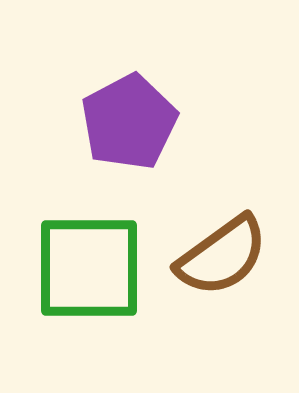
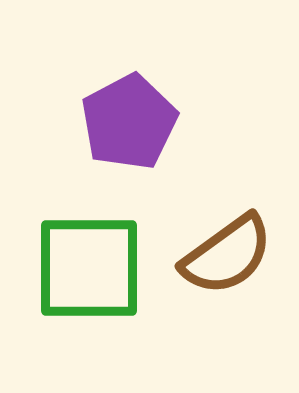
brown semicircle: moved 5 px right, 1 px up
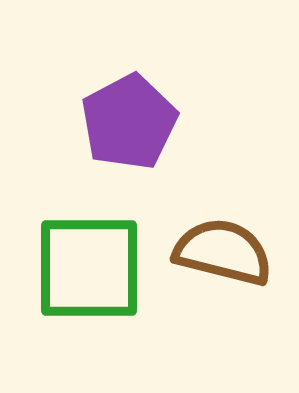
brown semicircle: moved 4 px left, 3 px up; rotated 130 degrees counterclockwise
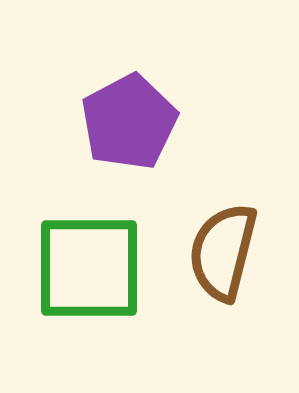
brown semicircle: rotated 90 degrees counterclockwise
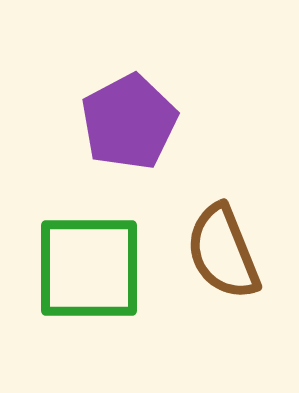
brown semicircle: rotated 36 degrees counterclockwise
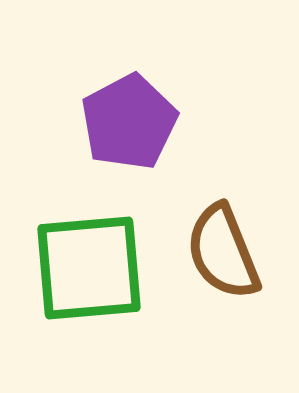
green square: rotated 5 degrees counterclockwise
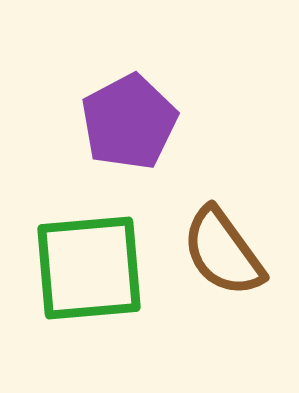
brown semicircle: rotated 14 degrees counterclockwise
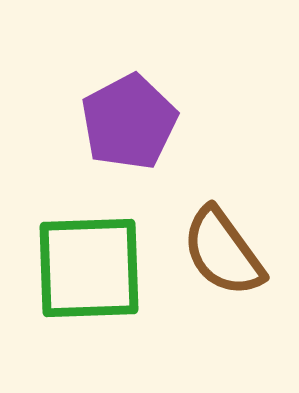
green square: rotated 3 degrees clockwise
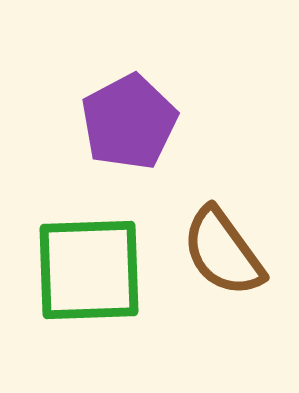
green square: moved 2 px down
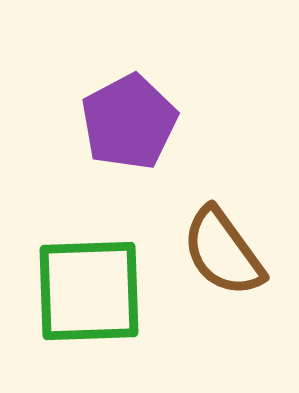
green square: moved 21 px down
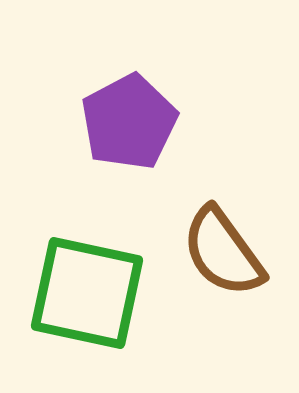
green square: moved 2 px left, 2 px down; rotated 14 degrees clockwise
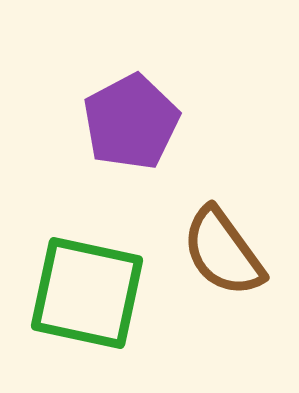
purple pentagon: moved 2 px right
